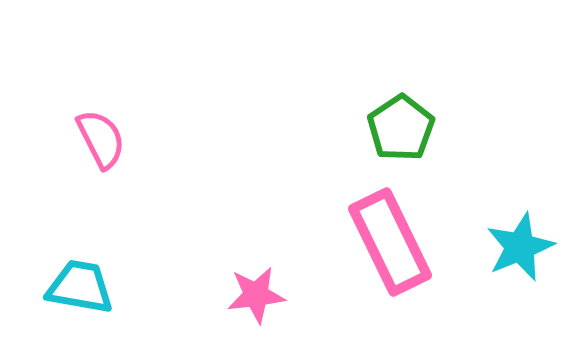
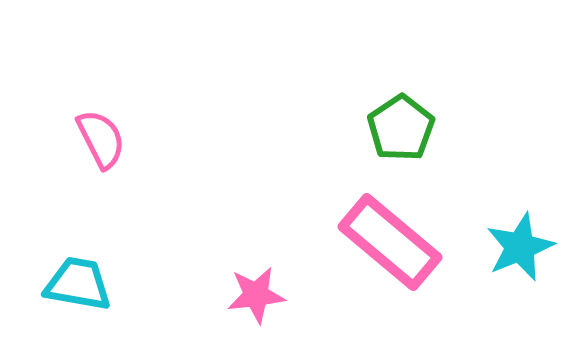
pink rectangle: rotated 24 degrees counterclockwise
cyan trapezoid: moved 2 px left, 3 px up
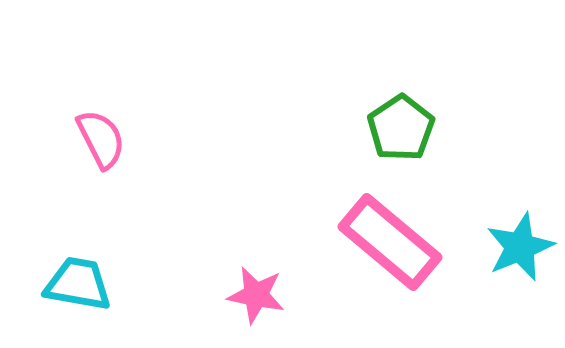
pink star: rotated 18 degrees clockwise
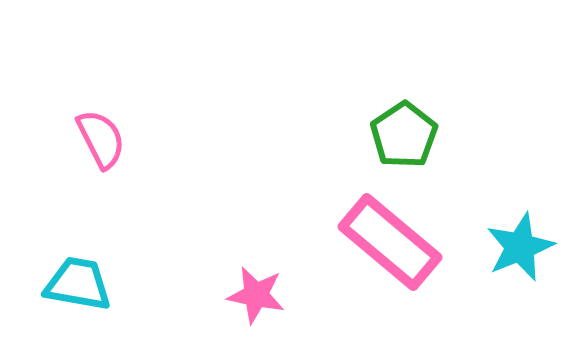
green pentagon: moved 3 px right, 7 px down
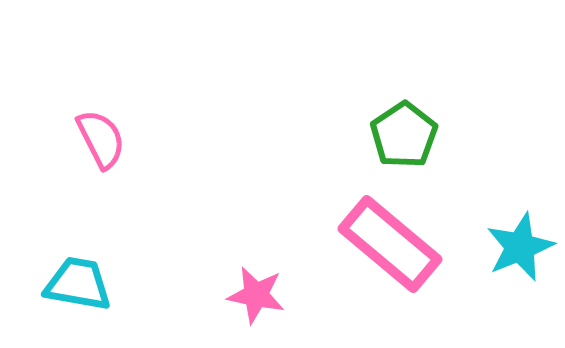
pink rectangle: moved 2 px down
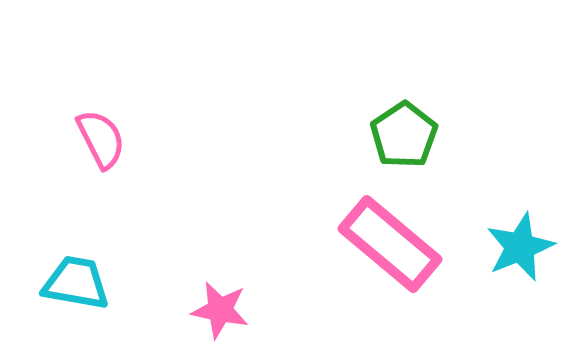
cyan trapezoid: moved 2 px left, 1 px up
pink star: moved 36 px left, 15 px down
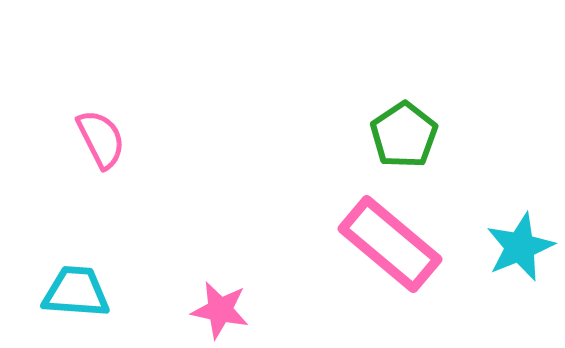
cyan trapezoid: moved 9 px down; rotated 6 degrees counterclockwise
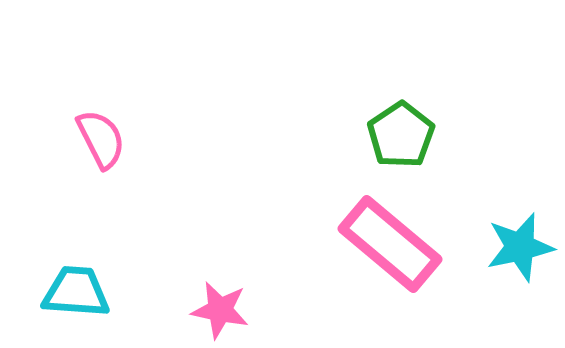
green pentagon: moved 3 px left
cyan star: rotated 10 degrees clockwise
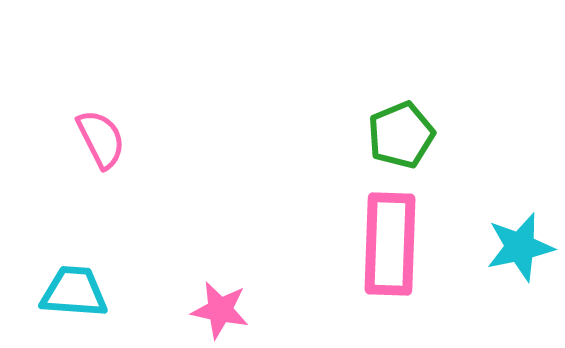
green pentagon: rotated 12 degrees clockwise
pink rectangle: rotated 52 degrees clockwise
cyan trapezoid: moved 2 px left
